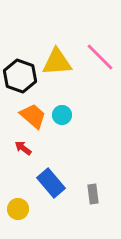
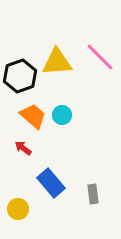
black hexagon: rotated 20 degrees clockwise
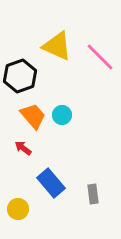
yellow triangle: moved 16 px up; rotated 28 degrees clockwise
orange trapezoid: rotated 8 degrees clockwise
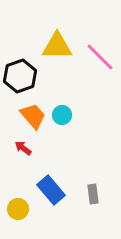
yellow triangle: rotated 24 degrees counterclockwise
blue rectangle: moved 7 px down
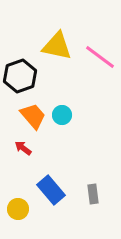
yellow triangle: rotated 12 degrees clockwise
pink line: rotated 8 degrees counterclockwise
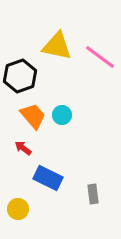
blue rectangle: moved 3 px left, 12 px up; rotated 24 degrees counterclockwise
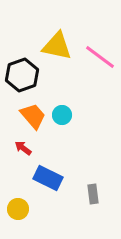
black hexagon: moved 2 px right, 1 px up
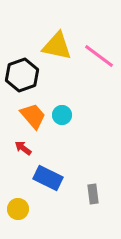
pink line: moved 1 px left, 1 px up
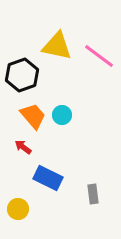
red arrow: moved 1 px up
